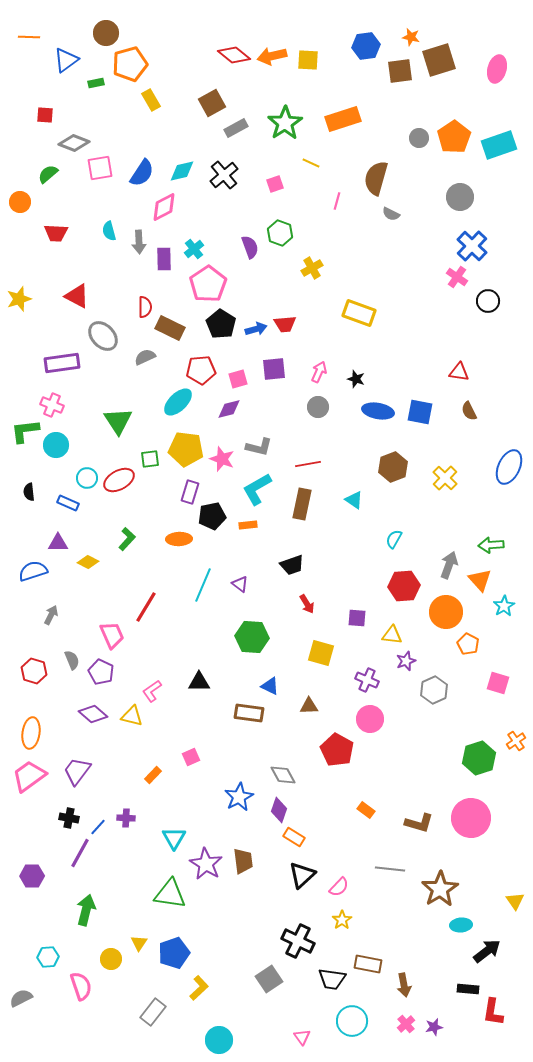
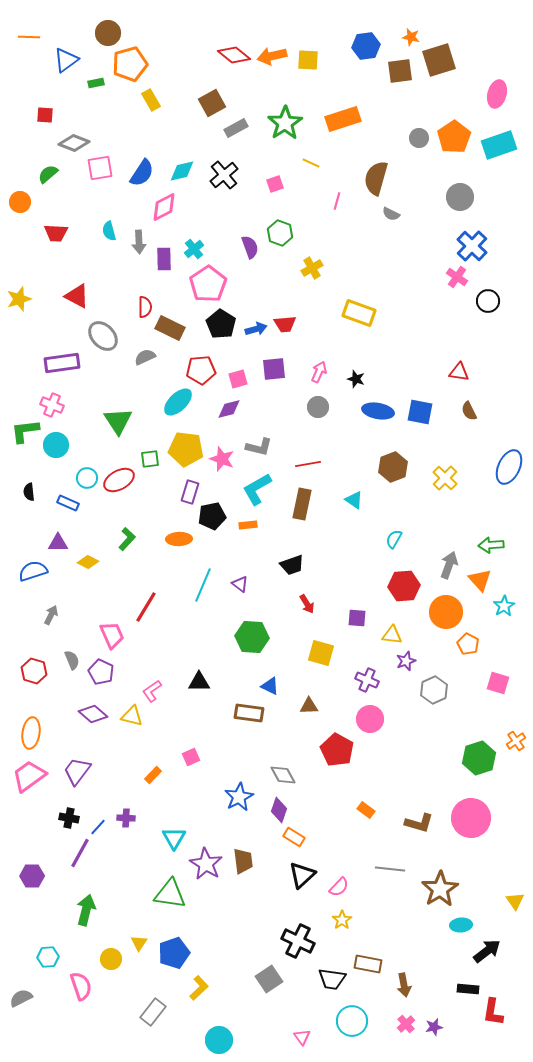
brown circle at (106, 33): moved 2 px right
pink ellipse at (497, 69): moved 25 px down
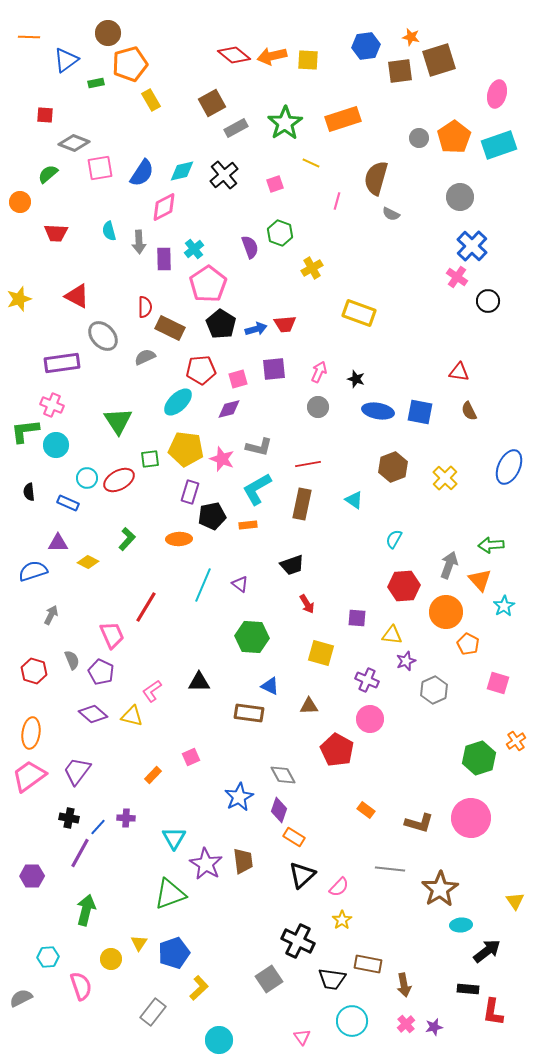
green triangle at (170, 894): rotated 28 degrees counterclockwise
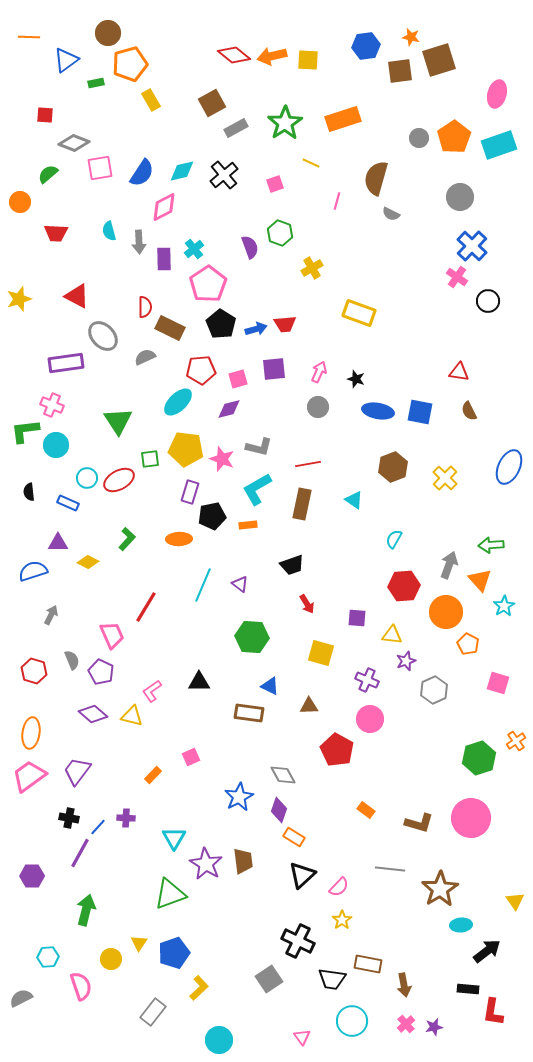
purple rectangle at (62, 363): moved 4 px right
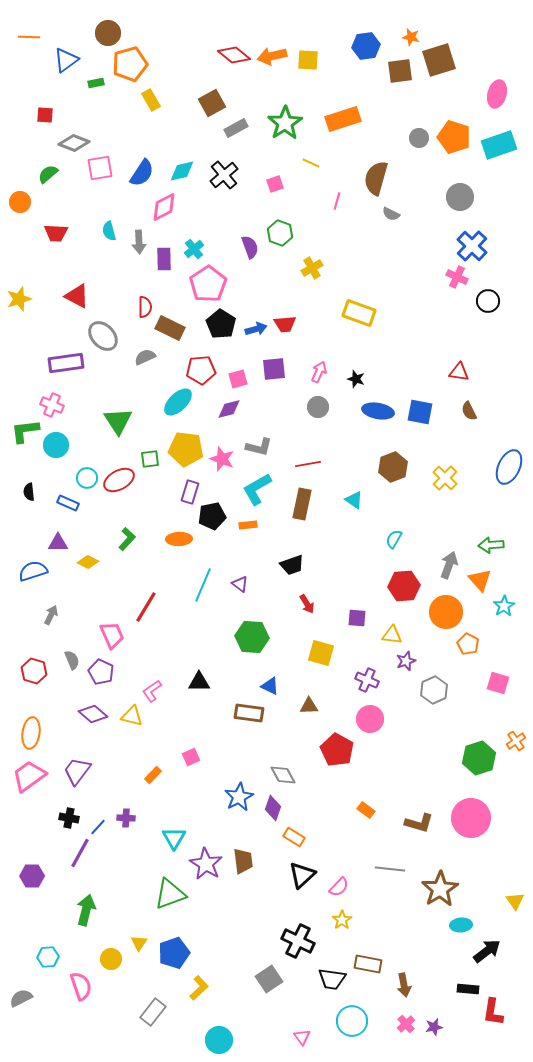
orange pentagon at (454, 137): rotated 20 degrees counterclockwise
pink cross at (457, 277): rotated 10 degrees counterclockwise
purple diamond at (279, 810): moved 6 px left, 2 px up
